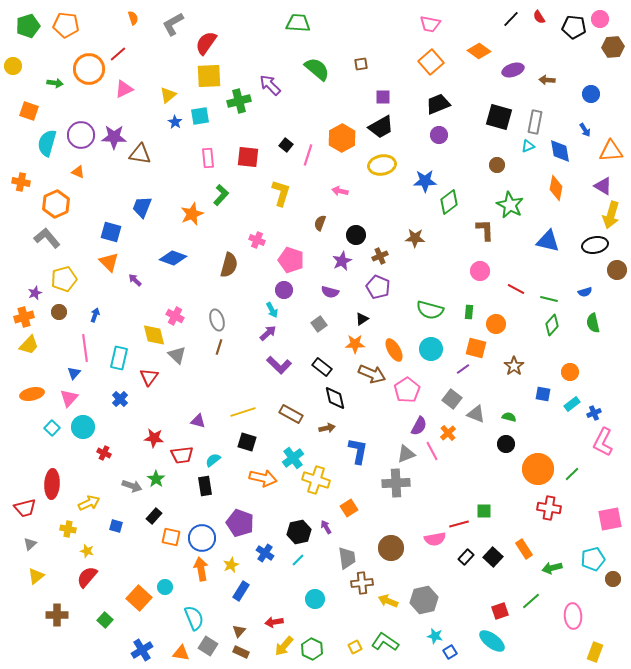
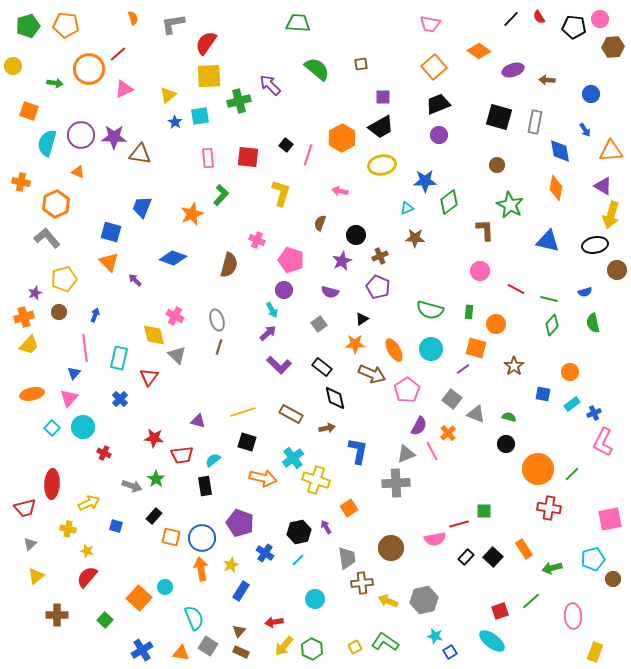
gray L-shape at (173, 24): rotated 20 degrees clockwise
orange square at (431, 62): moved 3 px right, 5 px down
cyan triangle at (528, 146): moved 121 px left, 62 px down
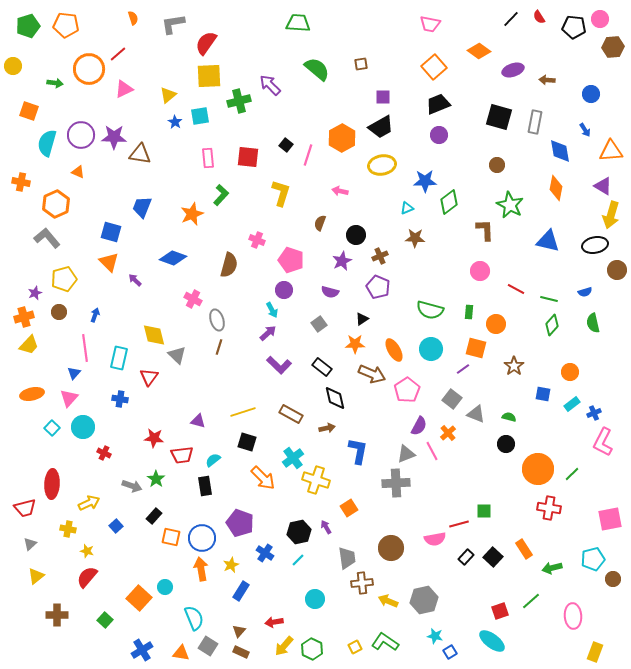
pink cross at (175, 316): moved 18 px right, 17 px up
blue cross at (120, 399): rotated 35 degrees counterclockwise
orange arrow at (263, 478): rotated 32 degrees clockwise
blue square at (116, 526): rotated 32 degrees clockwise
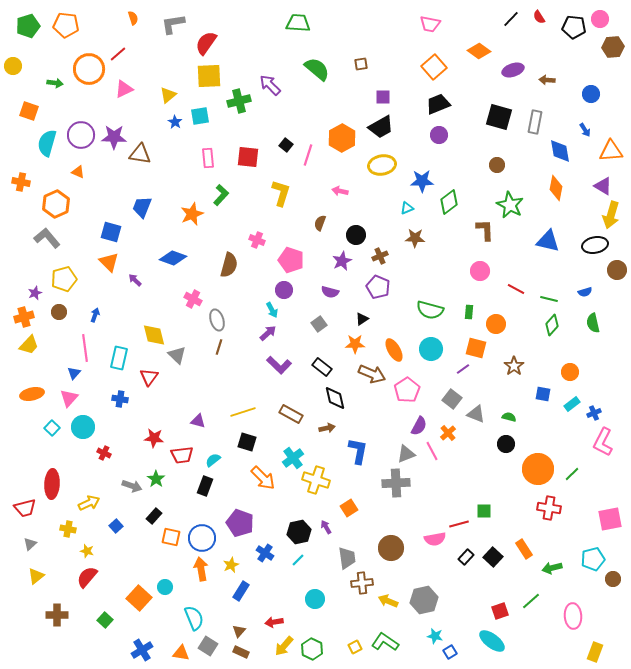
blue star at (425, 181): moved 3 px left
black rectangle at (205, 486): rotated 30 degrees clockwise
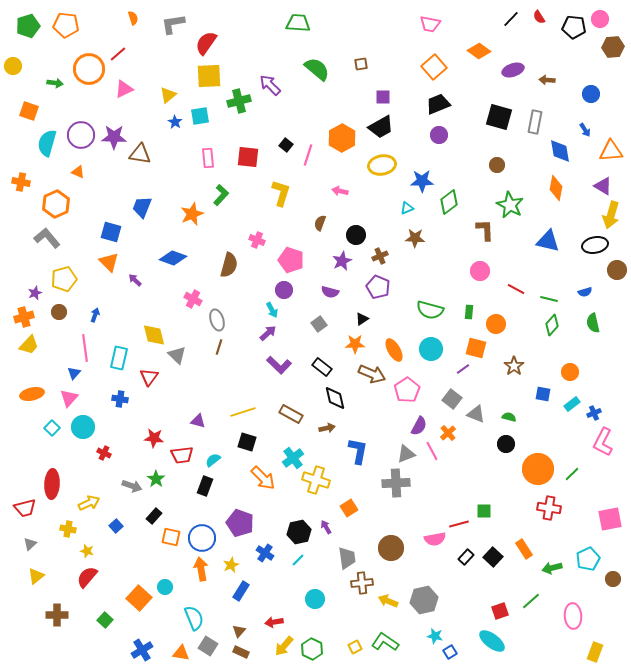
cyan pentagon at (593, 559): moved 5 px left; rotated 10 degrees counterclockwise
